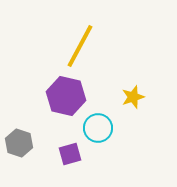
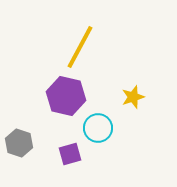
yellow line: moved 1 px down
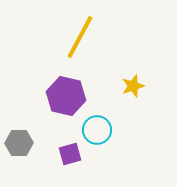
yellow line: moved 10 px up
yellow star: moved 11 px up
cyan circle: moved 1 px left, 2 px down
gray hexagon: rotated 20 degrees counterclockwise
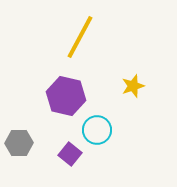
purple square: rotated 35 degrees counterclockwise
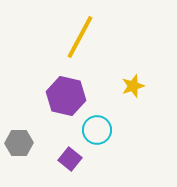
purple square: moved 5 px down
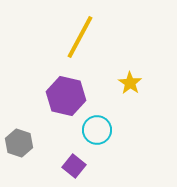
yellow star: moved 3 px left, 3 px up; rotated 20 degrees counterclockwise
gray hexagon: rotated 20 degrees clockwise
purple square: moved 4 px right, 7 px down
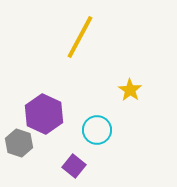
yellow star: moved 7 px down
purple hexagon: moved 22 px left, 18 px down; rotated 12 degrees clockwise
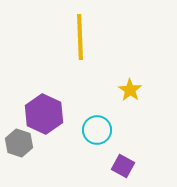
yellow line: rotated 30 degrees counterclockwise
purple square: moved 49 px right; rotated 10 degrees counterclockwise
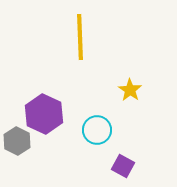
gray hexagon: moved 2 px left, 2 px up; rotated 8 degrees clockwise
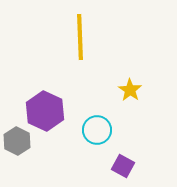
purple hexagon: moved 1 px right, 3 px up
